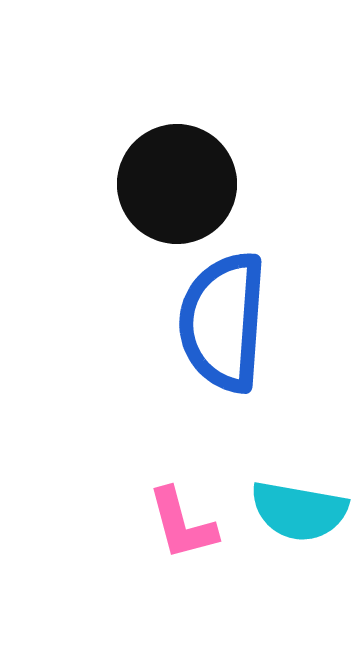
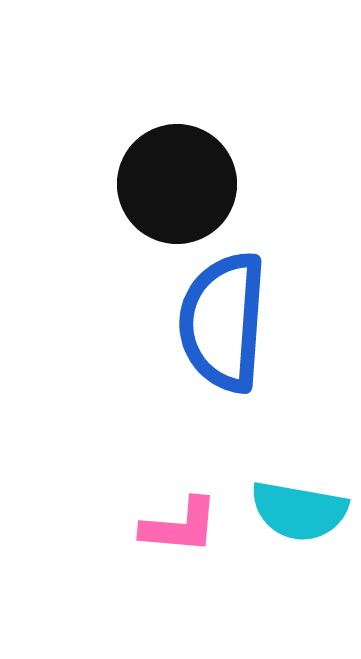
pink L-shape: moved 2 px left, 2 px down; rotated 70 degrees counterclockwise
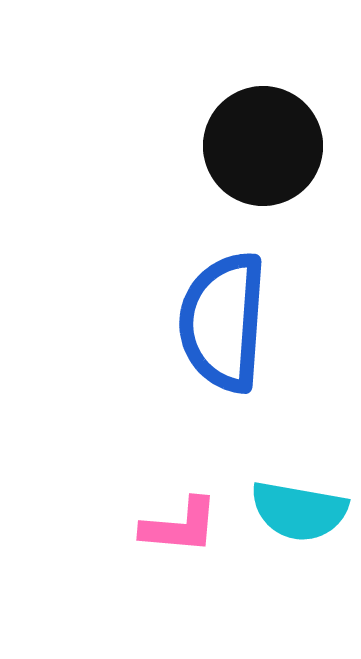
black circle: moved 86 px right, 38 px up
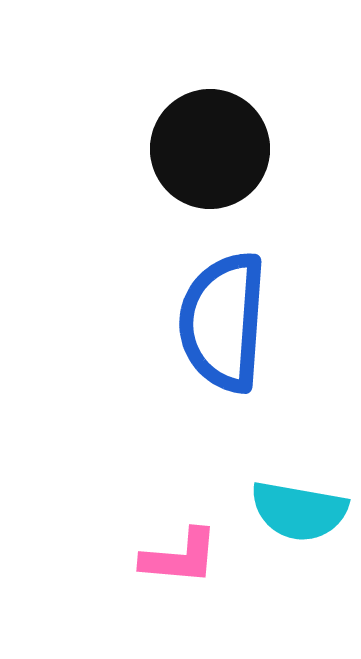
black circle: moved 53 px left, 3 px down
pink L-shape: moved 31 px down
